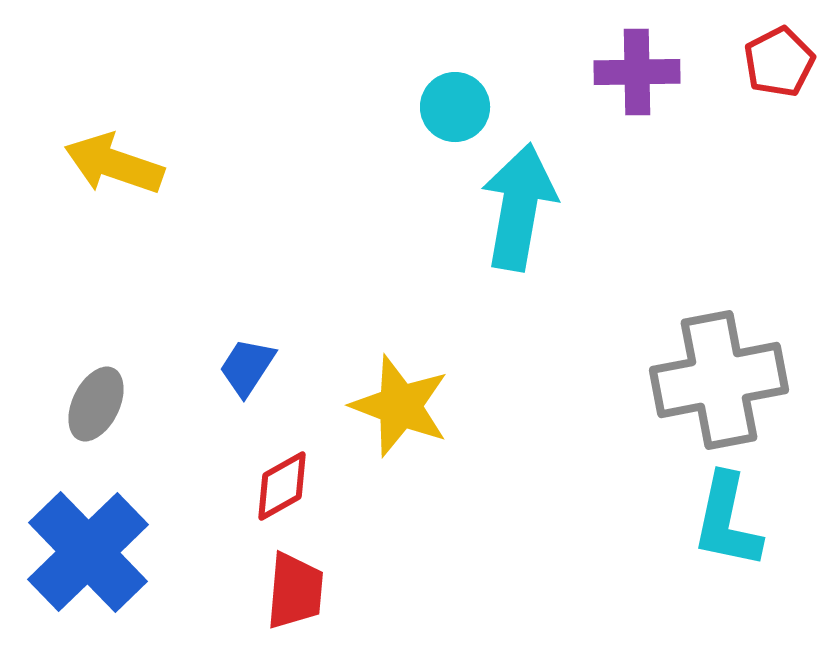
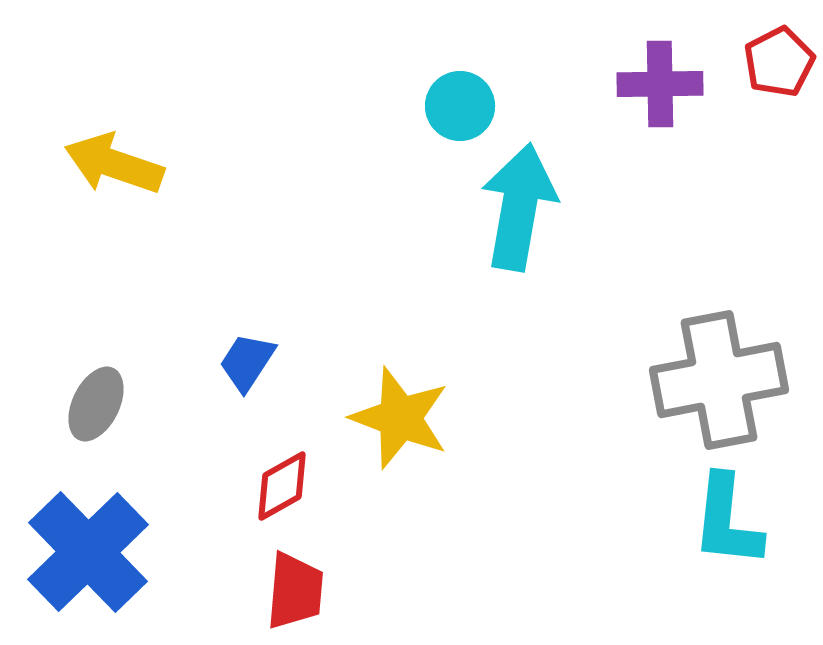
purple cross: moved 23 px right, 12 px down
cyan circle: moved 5 px right, 1 px up
blue trapezoid: moved 5 px up
yellow star: moved 12 px down
cyan L-shape: rotated 6 degrees counterclockwise
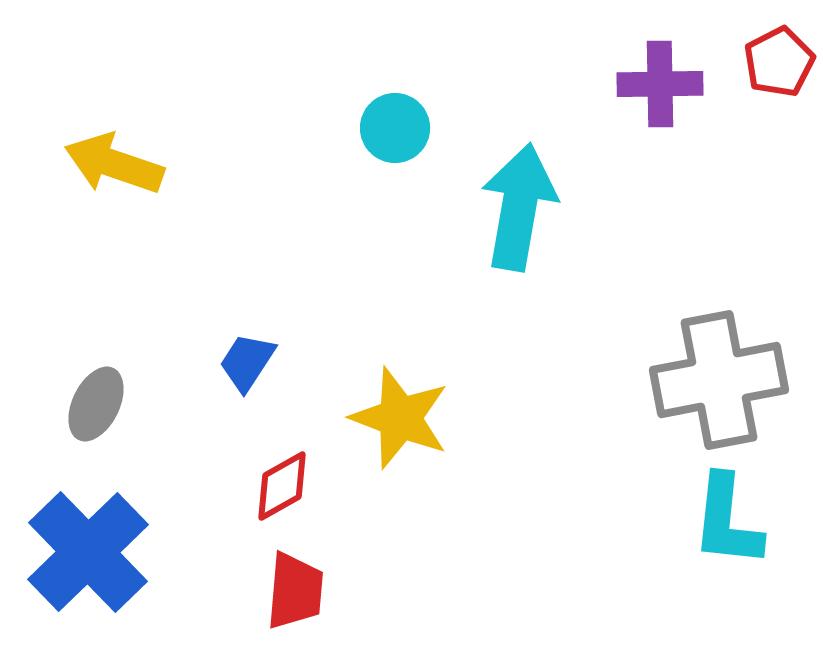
cyan circle: moved 65 px left, 22 px down
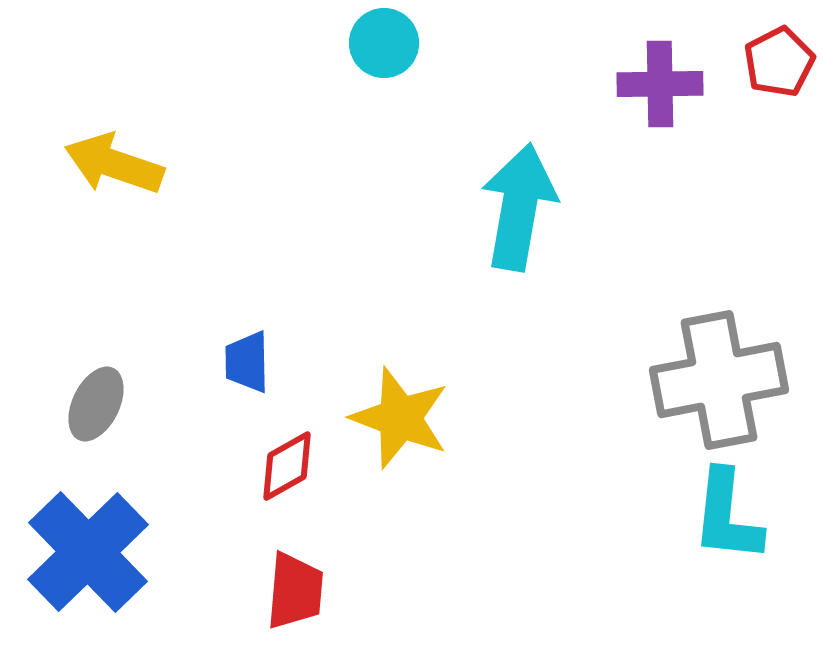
cyan circle: moved 11 px left, 85 px up
blue trapezoid: rotated 34 degrees counterclockwise
red diamond: moved 5 px right, 20 px up
cyan L-shape: moved 5 px up
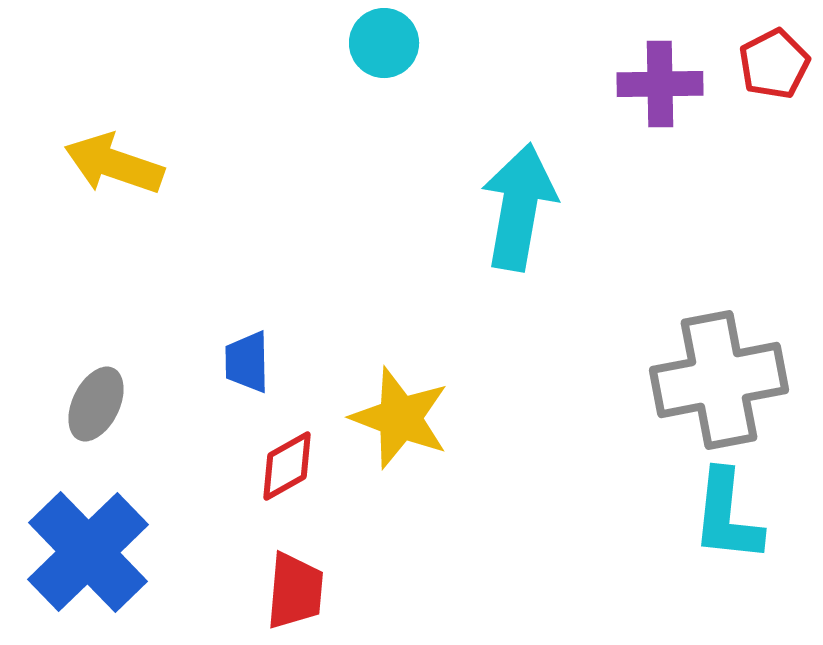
red pentagon: moved 5 px left, 2 px down
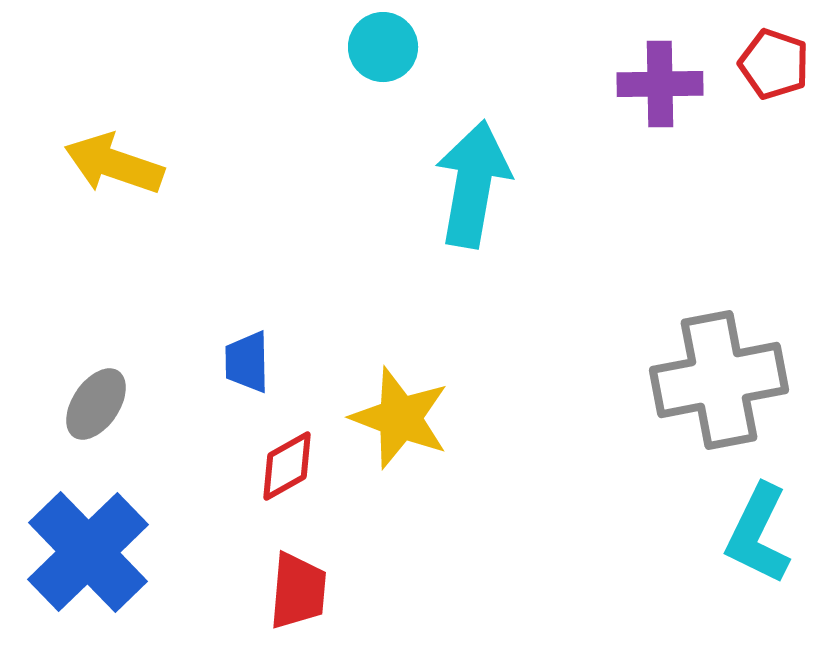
cyan circle: moved 1 px left, 4 px down
red pentagon: rotated 26 degrees counterclockwise
cyan arrow: moved 46 px left, 23 px up
gray ellipse: rotated 8 degrees clockwise
cyan L-shape: moved 31 px right, 18 px down; rotated 20 degrees clockwise
red trapezoid: moved 3 px right
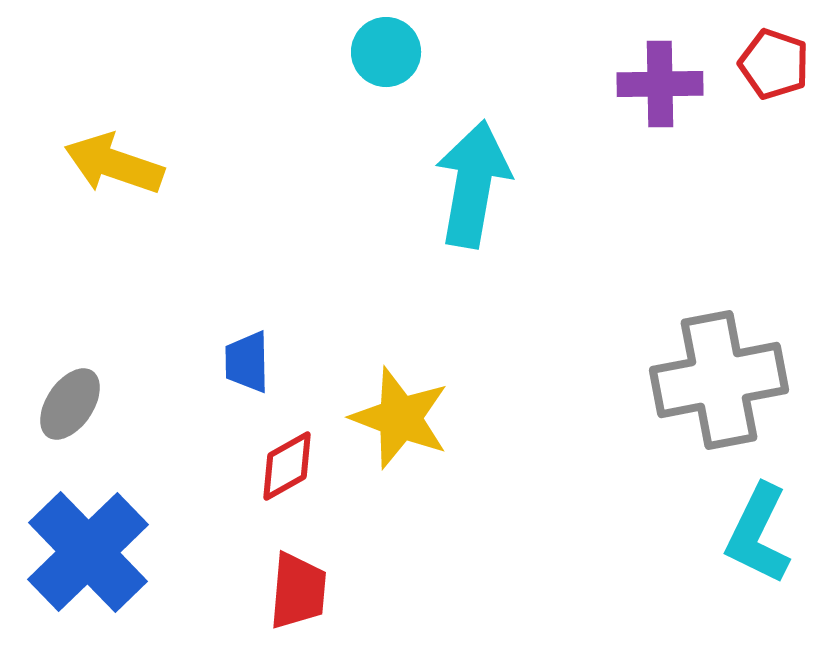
cyan circle: moved 3 px right, 5 px down
gray ellipse: moved 26 px left
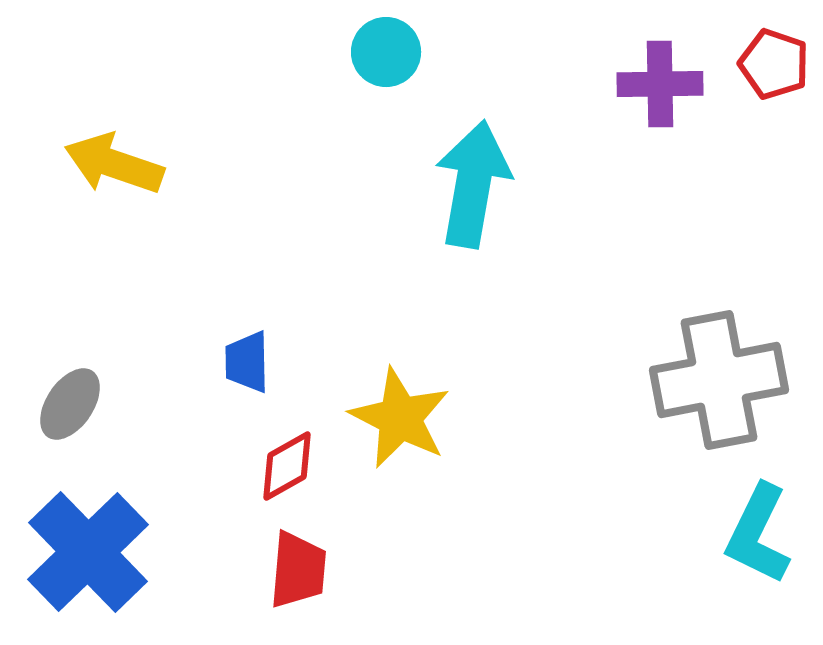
yellow star: rotated 6 degrees clockwise
red trapezoid: moved 21 px up
